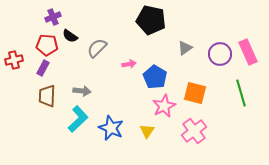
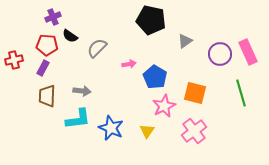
gray triangle: moved 7 px up
cyan L-shape: rotated 36 degrees clockwise
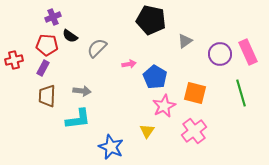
blue star: moved 19 px down
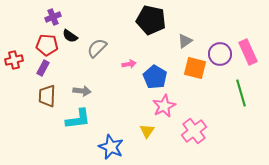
orange square: moved 25 px up
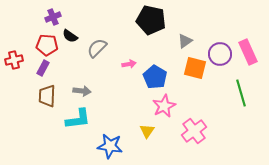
blue star: moved 1 px left, 1 px up; rotated 15 degrees counterclockwise
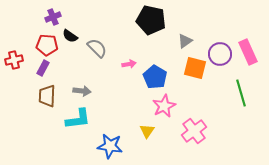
gray semicircle: rotated 90 degrees clockwise
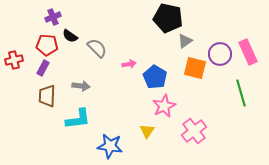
black pentagon: moved 17 px right, 2 px up
gray arrow: moved 1 px left, 5 px up
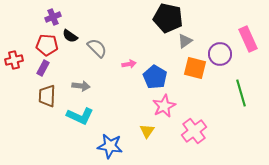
pink rectangle: moved 13 px up
cyan L-shape: moved 2 px right, 3 px up; rotated 32 degrees clockwise
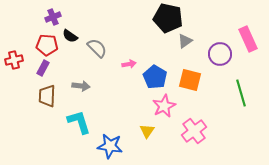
orange square: moved 5 px left, 12 px down
cyan L-shape: moved 1 px left, 6 px down; rotated 132 degrees counterclockwise
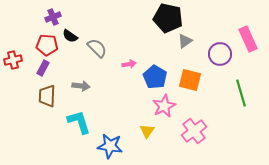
red cross: moved 1 px left
